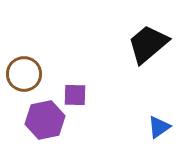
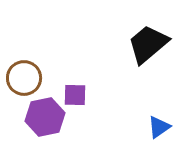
brown circle: moved 4 px down
purple hexagon: moved 3 px up
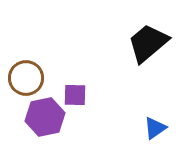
black trapezoid: moved 1 px up
brown circle: moved 2 px right
blue triangle: moved 4 px left, 1 px down
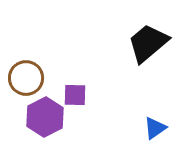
purple hexagon: rotated 15 degrees counterclockwise
